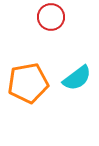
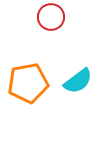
cyan semicircle: moved 1 px right, 3 px down
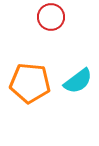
orange pentagon: moved 2 px right; rotated 15 degrees clockwise
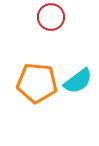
orange pentagon: moved 7 px right
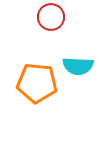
cyan semicircle: moved 15 px up; rotated 40 degrees clockwise
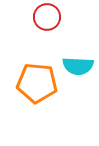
red circle: moved 4 px left
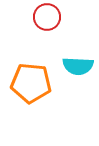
orange pentagon: moved 6 px left
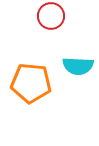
red circle: moved 4 px right, 1 px up
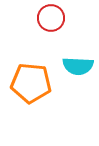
red circle: moved 2 px down
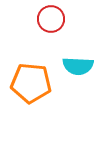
red circle: moved 1 px down
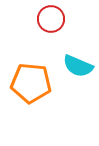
cyan semicircle: rotated 20 degrees clockwise
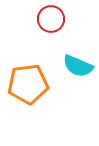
orange pentagon: moved 3 px left, 1 px down; rotated 12 degrees counterclockwise
